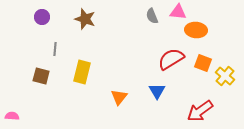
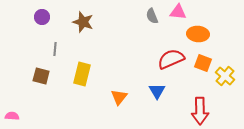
brown star: moved 2 px left, 3 px down
orange ellipse: moved 2 px right, 4 px down
red semicircle: rotated 8 degrees clockwise
yellow rectangle: moved 2 px down
red arrow: rotated 56 degrees counterclockwise
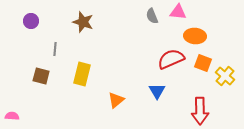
purple circle: moved 11 px left, 4 px down
orange ellipse: moved 3 px left, 2 px down
orange triangle: moved 3 px left, 3 px down; rotated 12 degrees clockwise
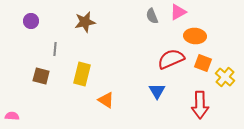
pink triangle: rotated 36 degrees counterclockwise
brown star: moved 2 px right; rotated 30 degrees counterclockwise
yellow cross: moved 1 px down
orange triangle: moved 10 px left; rotated 48 degrees counterclockwise
red arrow: moved 6 px up
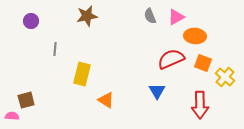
pink triangle: moved 2 px left, 5 px down
gray semicircle: moved 2 px left
brown star: moved 2 px right, 6 px up
brown square: moved 15 px left, 24 px down; rotated 30 degrees counterclockwise
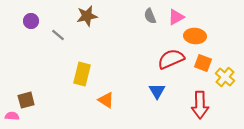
gray line: moved 3 px right, 14 px up; rotated 56 degrees counterclockwise
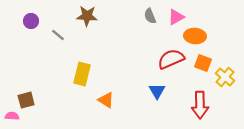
brown star: rotated 15 degrees clockwise
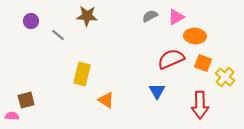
gray semicircle: rotated 84 degrees clockwise
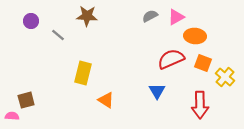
yellow rectangle: moved 1 px right, 1 px up
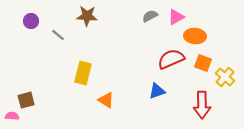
blue triangle: rotated 42 degrees clockwise
red arrow: moved 2 px right
